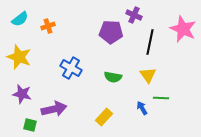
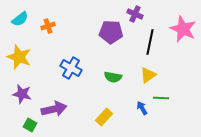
purple cross: moved 1 px right, 1 px up
yellow triangle: rotated 30 degrees clockwise
green square: rotated 16 degrees clockwise
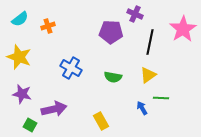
pink star: rotated 16 degrees clockwise
yellow rectangle: moved 3 px left, 4 px down; rotated 72 degrees counterclockwise
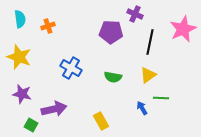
cyan semicircle: rotated 60 degrees counterclockwise
pink star: rotated 8 degrees clockwise
green square: moved 1 px right
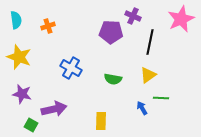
purple cross: moved 2 px left, 2 px down
cyan semicircle: moved 4 px left, 1 px down
pink star: moved 2 px left, 10 px up
green semicircle: moved 2 px down
yellow rectangle: rotated 30 degrees clockwise
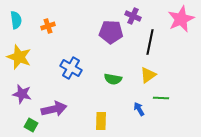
blue arrow: moved 3 px left, 1 px down
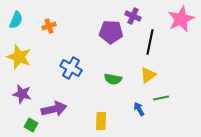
cyan semicircle: rotated 30 degrees clockwise
orange cross: moved 1 px right
green line: rotated 14 degrees counterclockwise
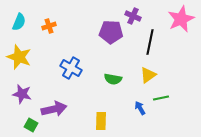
cyan semicircle: moved 3 px right, 2 px down
blue arrow: moved 1 px right, 1 px up
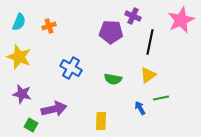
pink star: moved 1 px down
